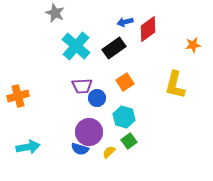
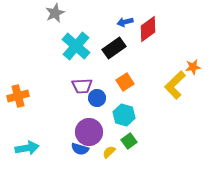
gray star: rotated 24 degrees clockwise
orange star: moved 22 px down
yellow L-shape: rotated 32 degrees clockwise
cyan hexagon: moved 2 px up
cyan arrow: moved 1 px left, 1 px down
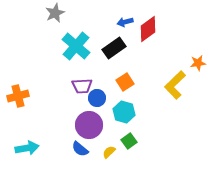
orange star: moved 5 px right, 4 px up
cyan hexagon: moved 3 px up
purple circle: moved 7 px up
blue semicircle: rotated 24 degrees clockwise
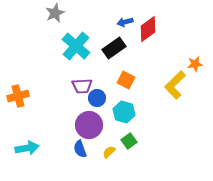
orange star: moved 3 px left, 1 px down
orange square: moved 1 px right, 2 px up; rotated 30 degrees counterclockwise
blue semicircle: rotated 30 degrees clockwise
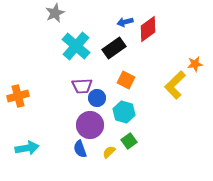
purple circle: moved 1 px right
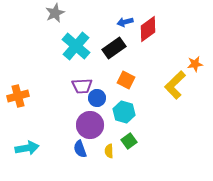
yellow semicircle: moved 1 px up; rotated 48 degrees counterclockwise
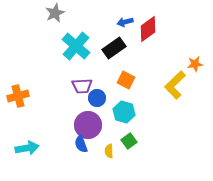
purple circle: moved 2 px left
blue semicircle: moved 1 px right, 5 px up
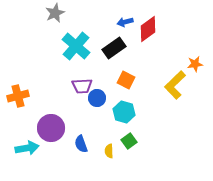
purple circle: moved 37 px left, 3 px down
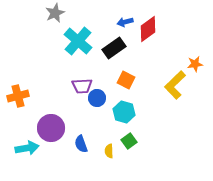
cyan cross: moved 2 px right, 5 px up
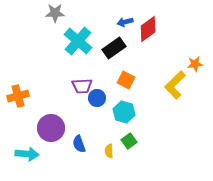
gray star: rotated 24 degrees clockwise
blue semicircle: moved 2 px left
cyan arrow: moved 6 px down; rotated 15 degrees clockwise
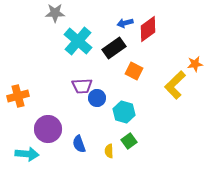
blue arrow: moved 1 px down
orange square: moved 8 px right, 9 px up
purple circle: moved 3 px left, 1 px down
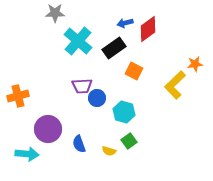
yellow semicircle: rotated 72 degrees counterclockwise
